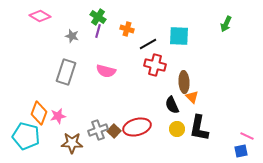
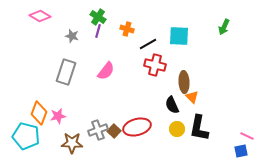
green arrow: moved 2 px left, 3 px down
pink semicircle: rotated 66 degrees counterclockwise
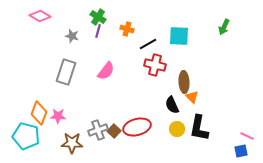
pink star: rotated 14 degrees clockwise
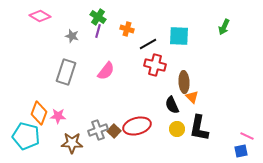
red ellipse: moved 1 px up
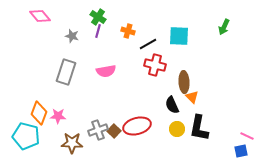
pink diamond: rotated 20 degrees clockwise
orange cross: moved 1 px right, 2 px down
pink semicircle: rotated 42 degrees clockwise
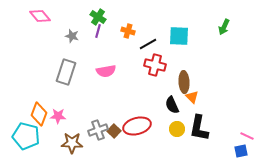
orange diamond: moved 1 px down
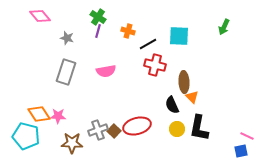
gray star: moved 5 px left, 2 px down
orange diamond: rotated 55 degrees counterclockwise
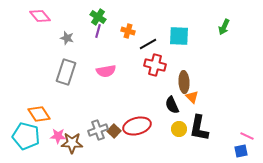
pink star: moved 20 px down
yellow circle: moved 2 px right
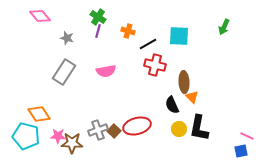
gray rectangle: moved 2 px left; rotated 15 degrees clockwise
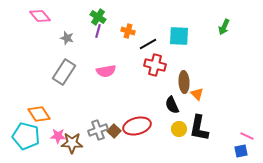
orange triangle: moved 5 px right, 3 px up
